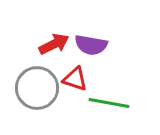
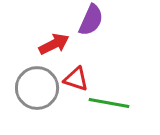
purple semicircle: moved 25 px up; rotated 76 degrees counterclockwise
red triangle: moved 1 px right
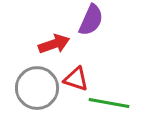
red arrow: rotated 8 degrees clockwise
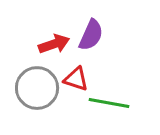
purple semicircle: moved 15 px down
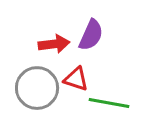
red arrow: rotated 12 degrees clockwise
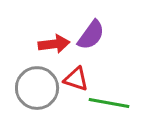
purple semicircle: rotated 12 degrees clockwise
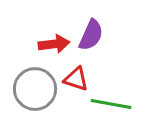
purple semicircle: rotated 12 degrees counterclockwise
gray circle: moved 2 px left, 1 px down
green line: moved 2 px right, 1 px down
